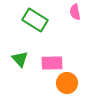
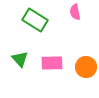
orange circle: moved 19 px right, 16 px up
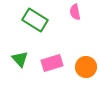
pink rectangle: rotated 15 degrees counterclockwise
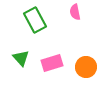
green rectangle: rotated 30 degrees clockwise
green triangle: moved 1 px right, 1 px up
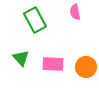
pink rectangle: moved 1 px right, 1 px down; rotated 20 degrees clockwise
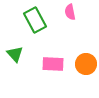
pink semicircle: moved 5 px left
green triangle: moved 6 px left, 4 px up
orange circle: moved 3 px up
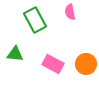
green triangle: rotated 42 degrees counterclockwise
pink rectangle: rotated 25 degrees clockwise
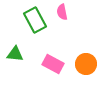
pink semicircle: moved 8 px left
